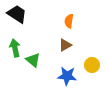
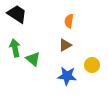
green triangle: moved 1 px up
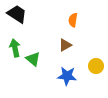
orange semicircle: moved 4 px right, 1 px up
yellow circle: moved 4 px right, 1 px down
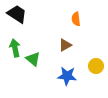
orange semicircle: moved 3 px right, 1 px up; rotated 16 degrees counterclockwise
